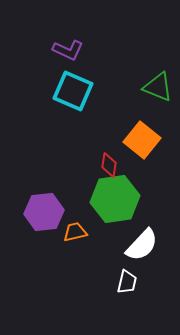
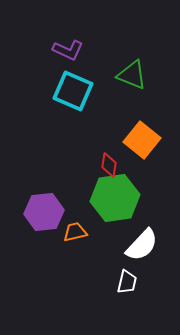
green triangle: moved 26 px left, 12 px up
green hexagon: moved 1 px up
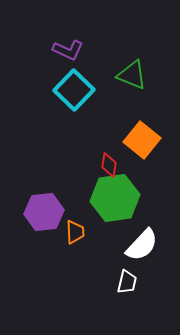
cyan square: moved 1 px right, 1 px up; rotated 21 degrees clockwise
orange trapezoid: rotated 100 degrees clockwise
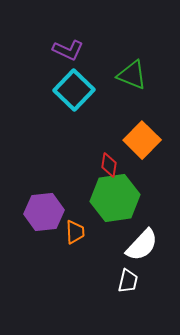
orange square: rotated 6 degrees clockwise
white trapezoid: moved 1 px right, 1 px up
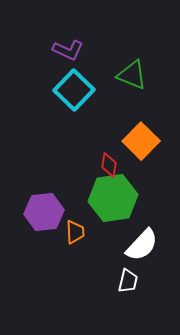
orange square: moved 1 px left, 1 px down
green hexagon: moved 2 px left
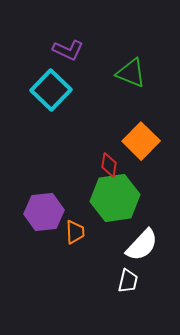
green triangle: moved 1 px left, 2 px up
cyan square: moved 23 px left
green hexagon: moved 2 px right
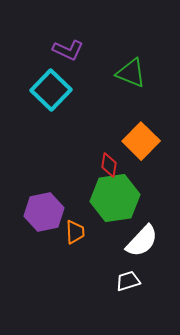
purple hexagon: rotated 6 degrees counterclockwise
white semicircle: moved 4 px up
white trapezoid: rotated 120 degrees counterclockwise
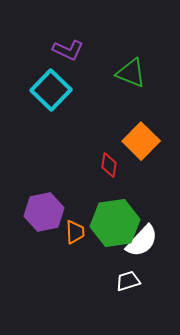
green hexagon: moved 25 px down
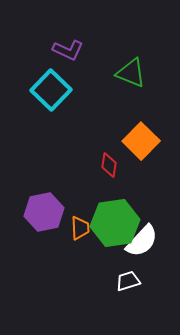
orange trapezoid: moved 5 px right, 4 px up
